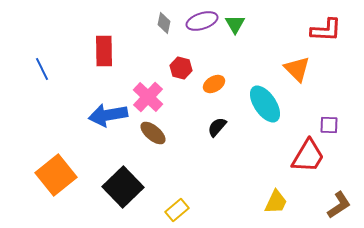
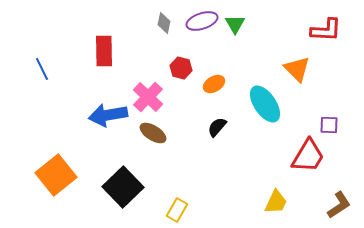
brown ellipse: rotated 8 degrees counterclockwise
yellow rectangle: rotated 20 degrees counterclockwise
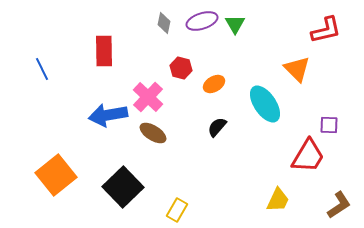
red L-shape: rotated 16 degrees counterclockwise
yellow trapezoid: moved 2 px right, 2 px up
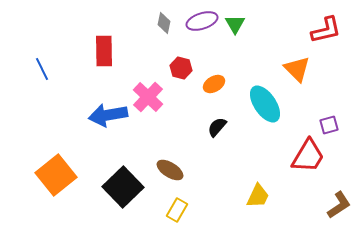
purple square: rotated 18 degrees counterclockwise
brown ellipse: moved 17 px right, 37 px down
yellow trapezoid: moved 20 px left, 4 px up
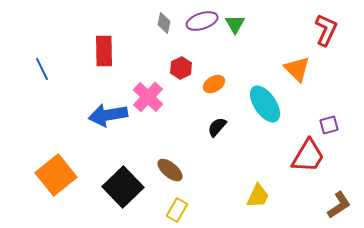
red L-shape: rotated 52 degrees counterclockwise
red hexagon: rotated 20 degrees clockwise
brown ellipse: rotated 8 degrees clockwise
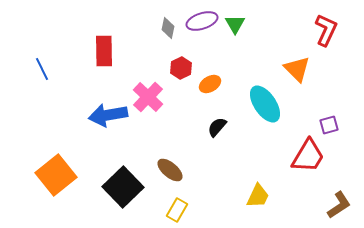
gray diamond: moved 4 px right, 5 px down
orange ellipse: moved 4 px left
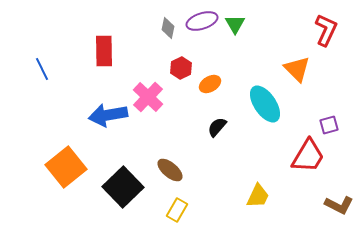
orange square: moved 10 px right, 8 px up
brown L-shape: rotated 60 degrees clockwise
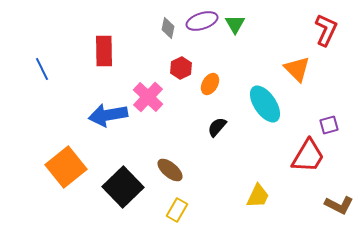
orange ellipse: rotated 30 degrees counterclockwise
